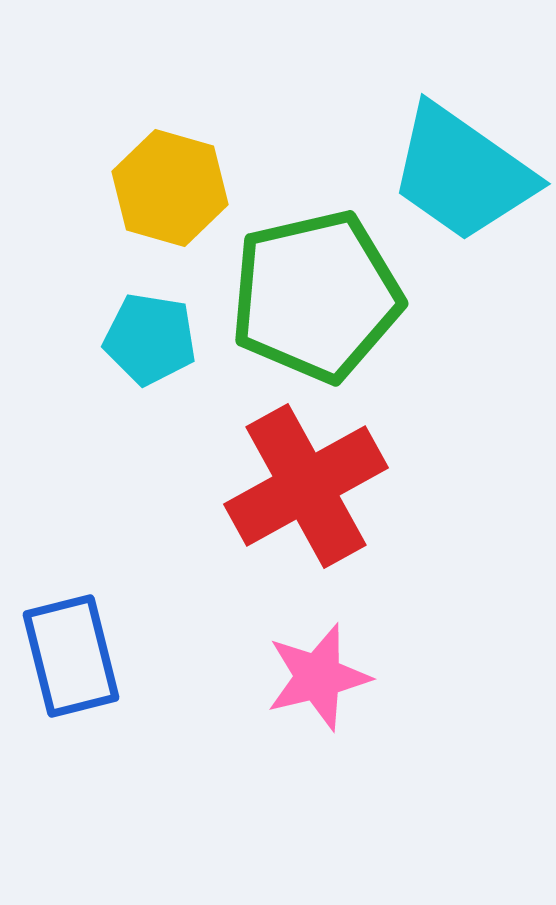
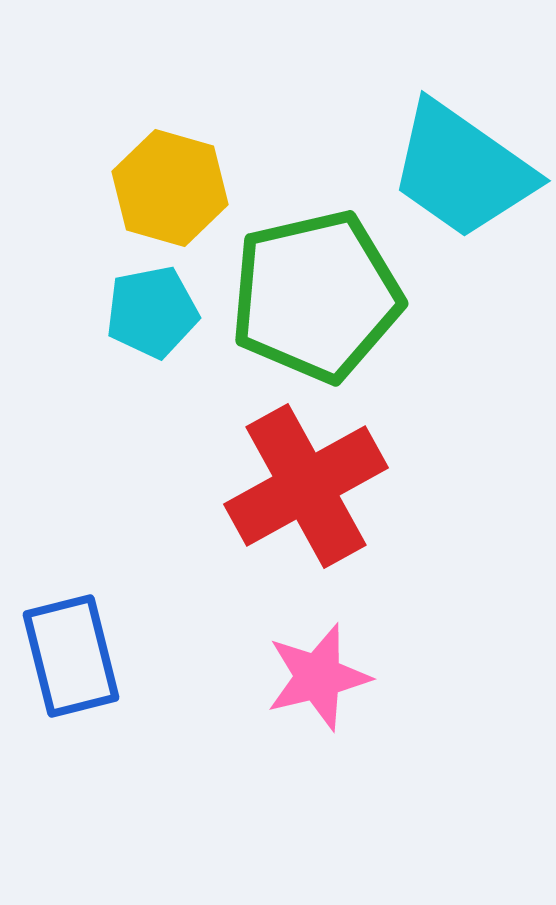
cyan trapezoid: moved 3 px up
cyan pentagon: moved 2 px right, 27 px up; rotated 20 degrees counterclockwise
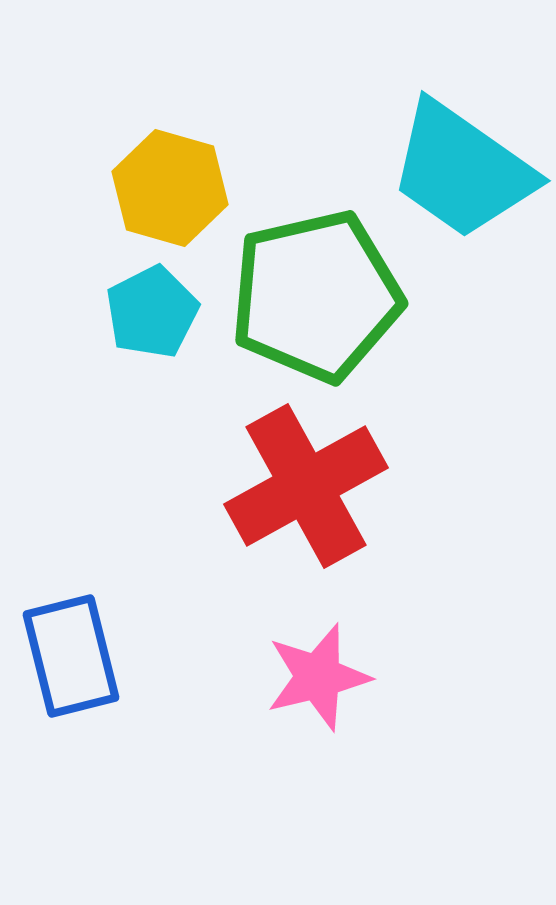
cyan pentagon: rotated 16 degrees counterclockwise
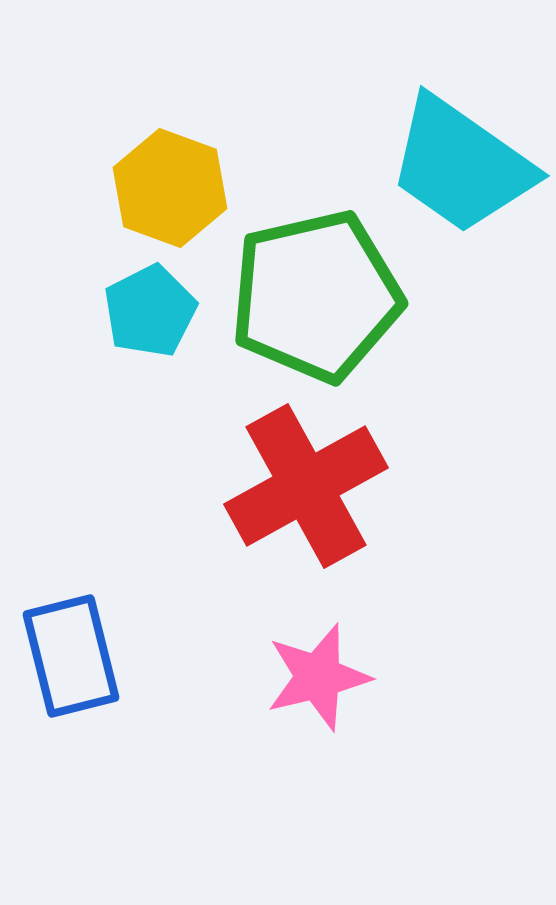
cyan trapezoid: moved 1 px left, 5 px up
yellow hexagon: rotated 4 degrees clockwise
cyan pentagon: moved 2 px left, 1 px up
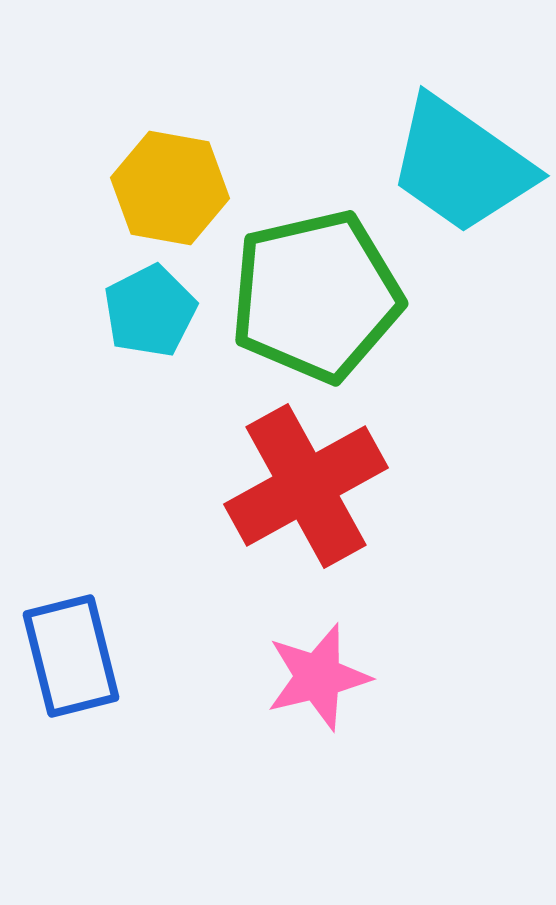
yellow hexagon: rotated 10 degrees counterclockwise
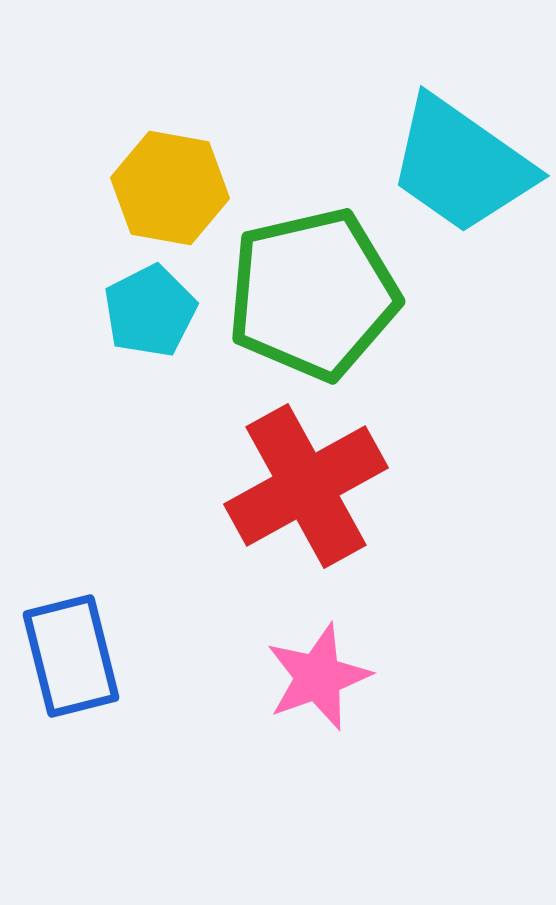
green pentagon: moved 3 px left, 2 px up
pink star: rotated 6 degrees counterclockwise
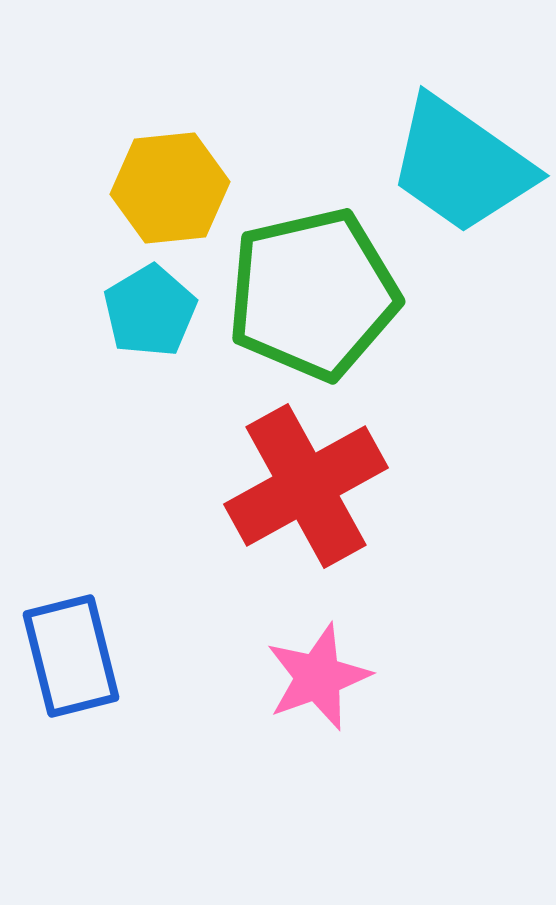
yellow hexagon: rotated 16 degrees counterclockwise
cyan pentagon: rotated 4 degrees counterclockwise
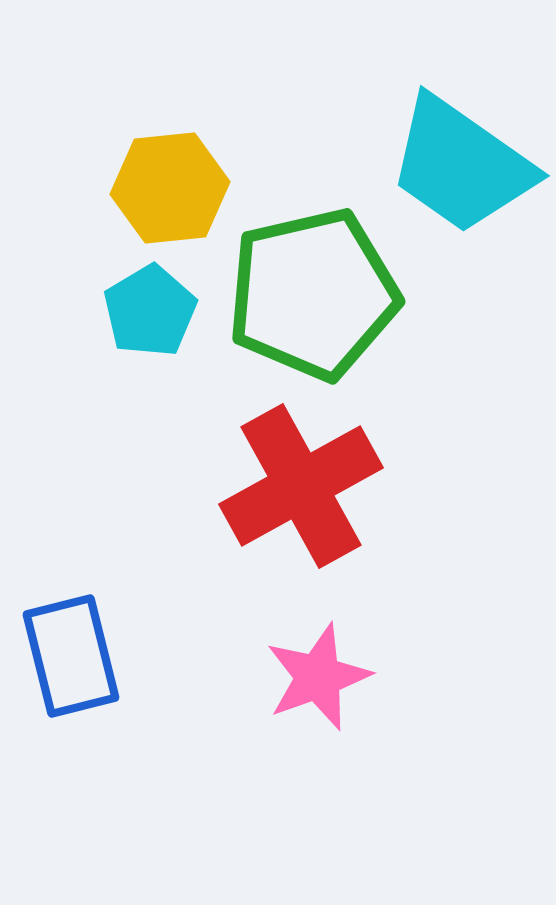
red cross: moved 5 px left
